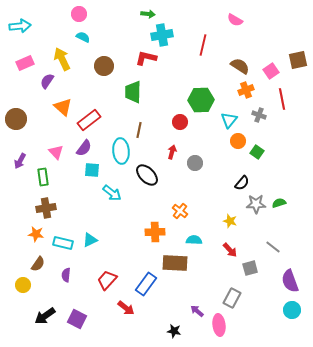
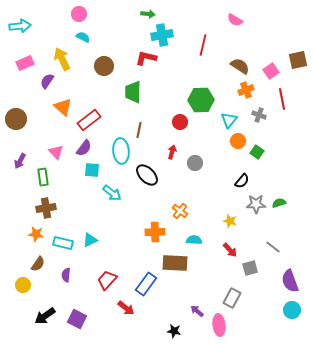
black semicircle at (242, 183): moved 2 px up
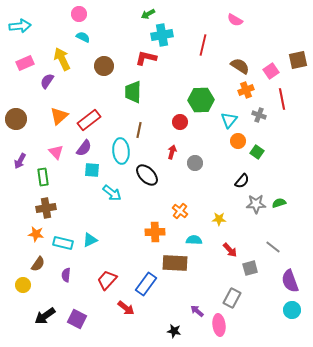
green arrow at (148, 14): rotated 144 degrees clockwise
orange triangle at (63, 107): moved 4 px left, 9 px down; rotated 36 degrees clockwise
yellow star at (230, 221): moved 11 px left, 2 px up; rotated 16 degrees counterclockwise
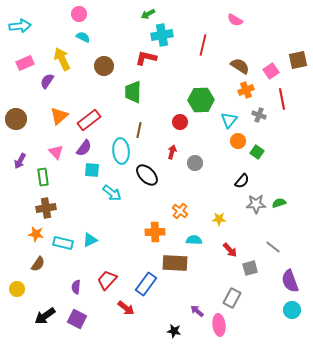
purple semicircle at (66, 275): moved 10 px right, 12 px down
yellow circle at (23, 285): moved 6 px left, 4 px down
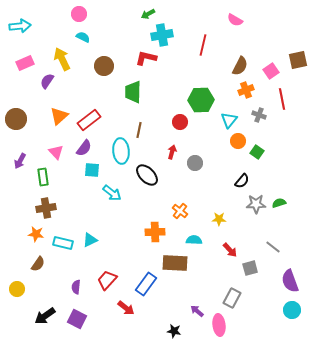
brown semicircle at (240, 66): rotated 84 degrees clockwise
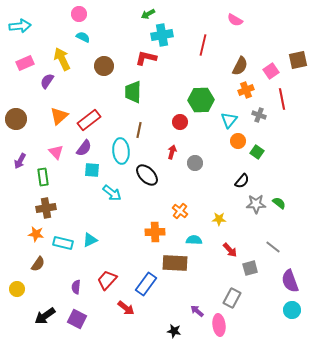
green semicircle at (279, 203): rotated 56 degrees clockwise
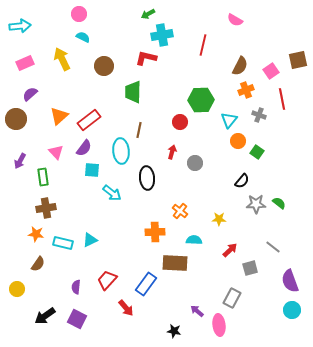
purple semicircle at (47, 81): moved 17 px left, 13 px down; rotated 14 degrees clockwise
black ellipse at (147, 175): moved 3 px down; rotated 40 degrees clockwise
red arrow at (230, 250): rotated 91 degrees counterclockwise
red arrow at (126, 308): rotated 12 degrees clockwise
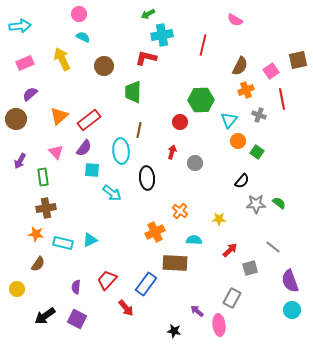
orange cross at (155, 232): rotated 24 degrees counterclockwise
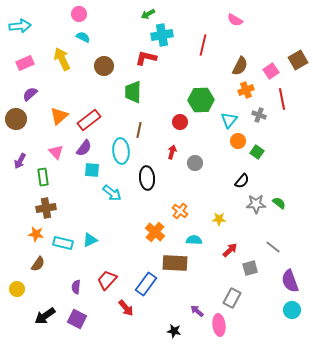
brown square at (298, 60): rotated 18 degrees counterclockwise
orange cross at (155, 232): rotated 24 degrees counterclockwise
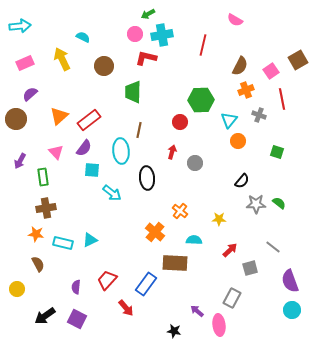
pink circle at (79, 14): moved 56 px right, 20 px down
green square at (257, 152): moved 20 px right; rotated 16 degrees counterclockwise
brown semicircle at (38, 264): rotated 63 degrees counterclockwise
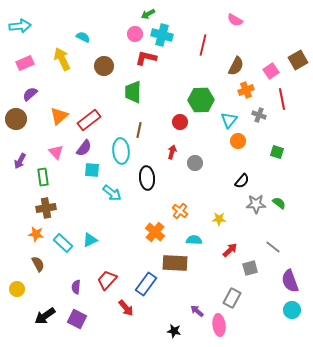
cyan cross at (162, 35): rotated 25 degrees clockwise
brown semicircle at (240, 66): moved 4 px left
cyan rectangle at (63, 243): rotated 30 degrees clockwise
